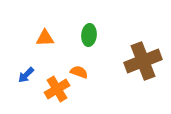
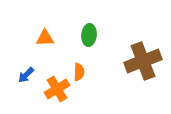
orange semicircle: rotated 72 degrees clockwise
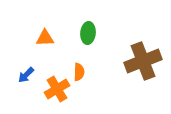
green ellipse: moved 1 px left, 2 px up
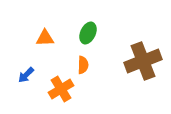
green ellipse: rotated 20 degrees clockwise
orange semicircle: moved 4 px right, 7 px up
orange cross: moved 4 px right
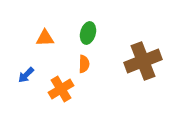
green ellipse: rotated 10 degrees counterclockwise
orange semicircle: moved 1 px right, 1 px up
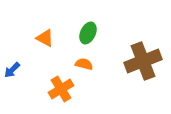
green ellipse: rotated 10 degrees clockwise
orange triangle: rotated 30 degrees clockwise
orange semicircle: rotated 78 degrees counterclockwise
blue arrow: moved 14 px left, 5 px up
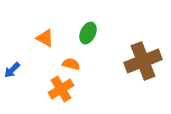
orange semicircle: moved 13 px left
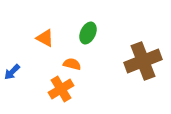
orange semicircle: moved 1 px right
blue arrow: moved 2 px down
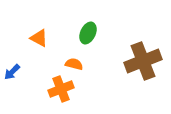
orange triangle: moved 6 px left
orange semicircle: moved 2 px right
orange cross: rotated 10 degrees clockwise
